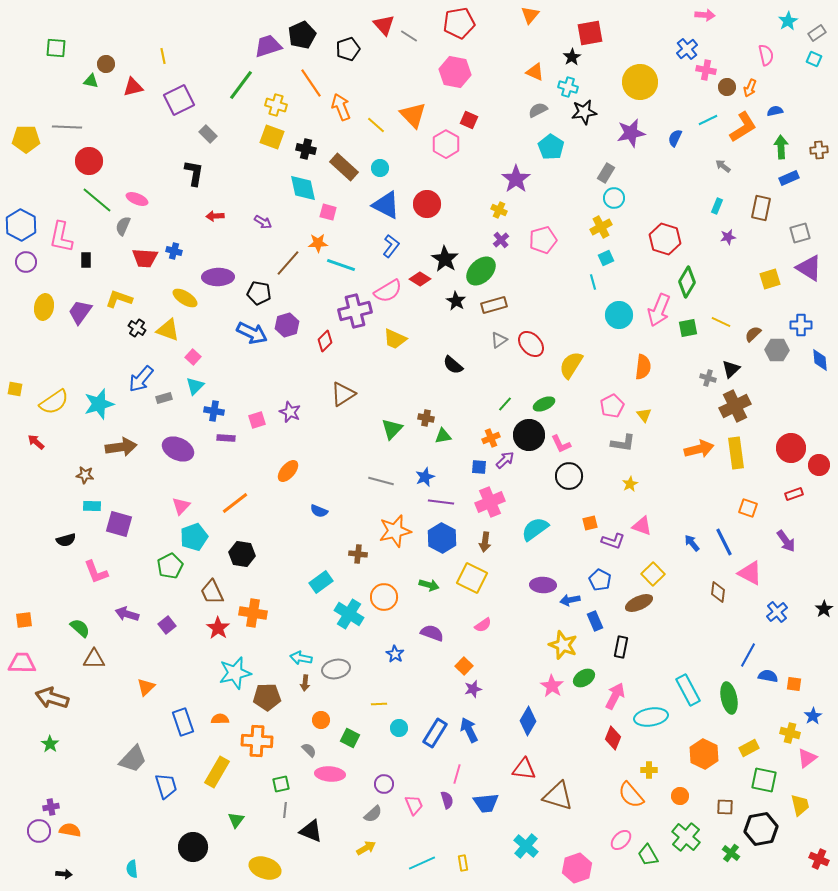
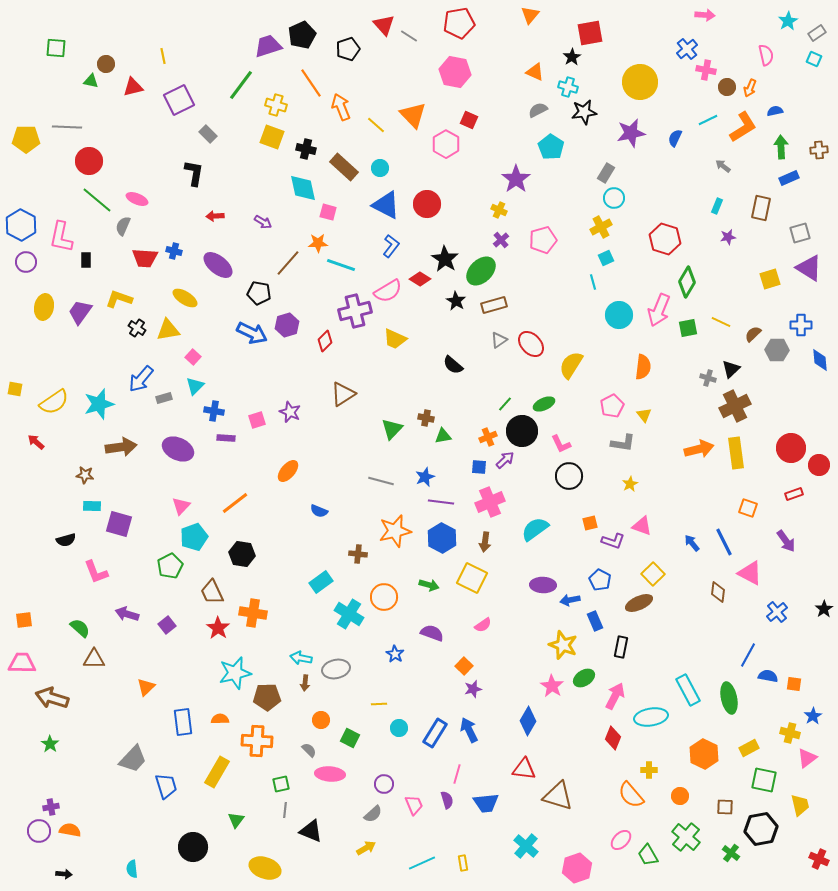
purple ellipse at (218, 277): moved 12 px up; rotated 40 degrees clockwise
yellow triangle at (168, 330): rotated 30 degrees counterclockwise
black circle at (529, 435): moved 7 px left, 4 px up
orange cross at (491, 438): moved 3 px left, 1 px up
blue rectangle at (183, 722): rotated 12 degrees clockwise
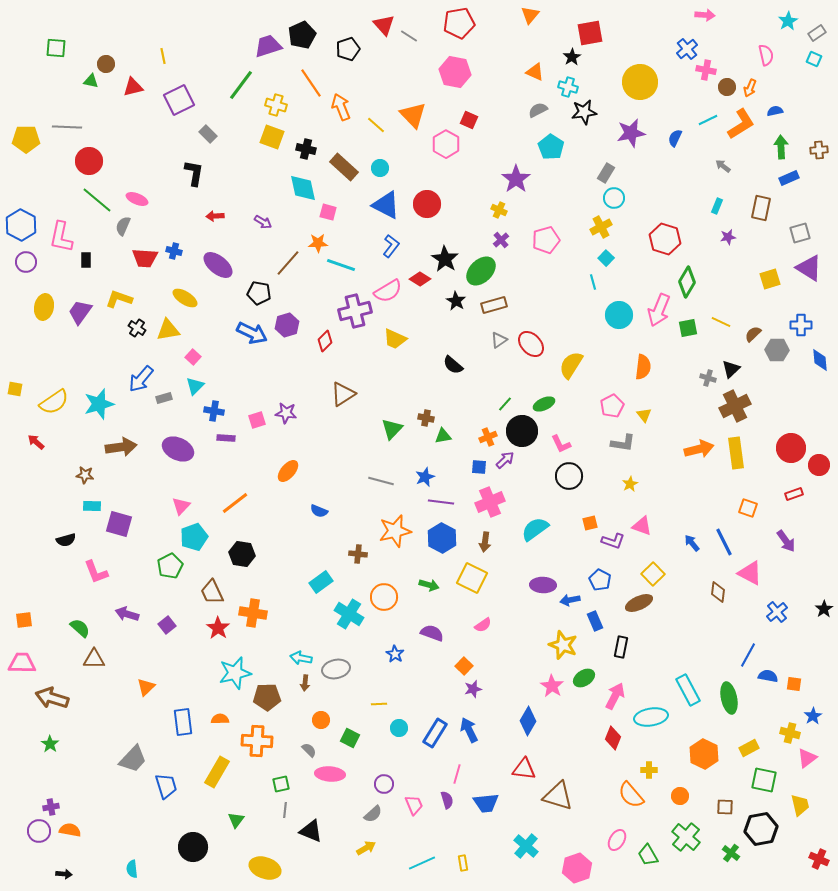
orange L-shape at (743, 127): moved 2 px left, 3 px up
pink pentagon at (543, 240): moved 3 px right
cyan square at (606, 258): rotated 21 degrees counterclockwise
purple star at (290, 412): moved 4 px left, 1 px down; rotated 15 degrees counterclockwise
pink ellipse at (621, 840): moved 4 px left; rotated 15 degrees counterclockwise
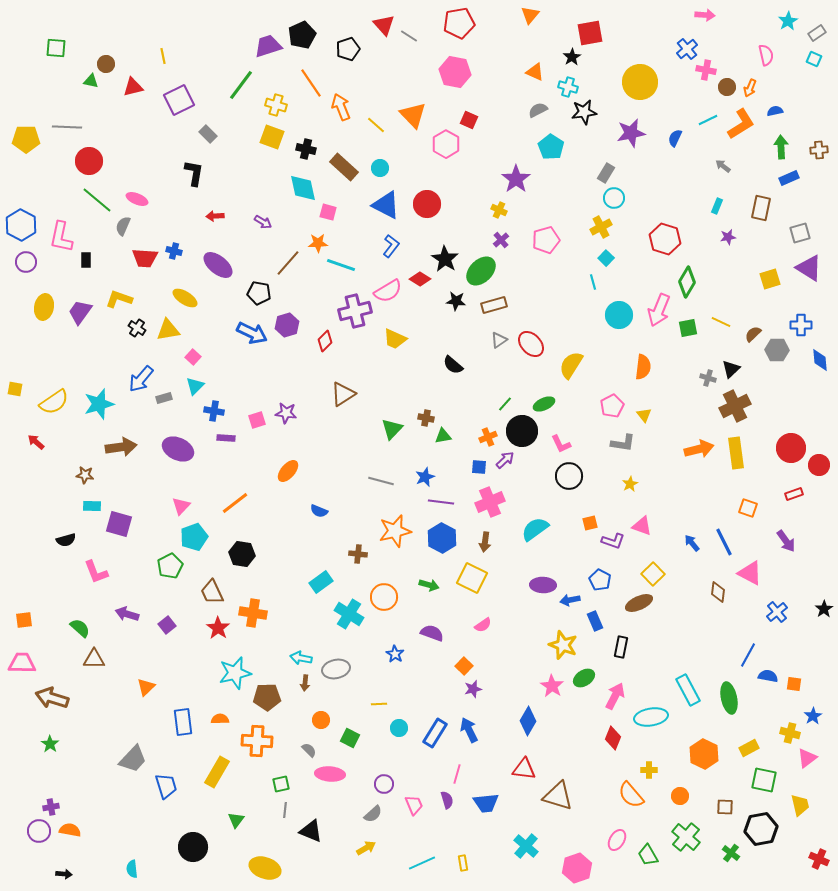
black star at (456, 301): rotated 24 degrees counterclockwise
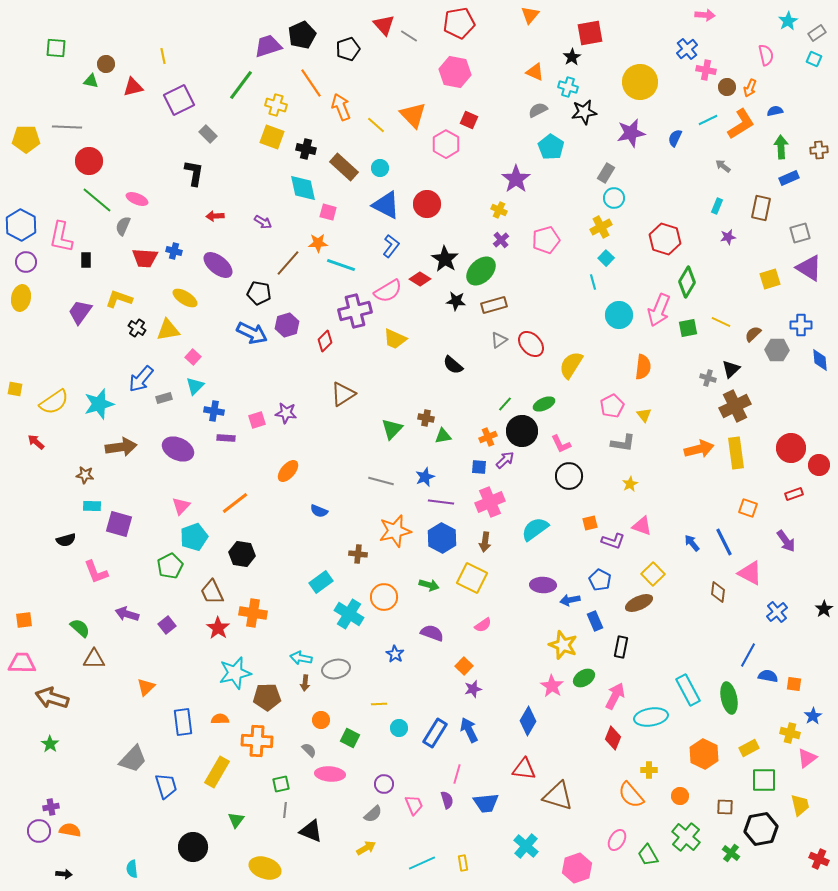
yellow ellipse at (44, 307): moved 23 px left, 9 px up
green square at (764, 780): rotated 12 degrees counterclockwise
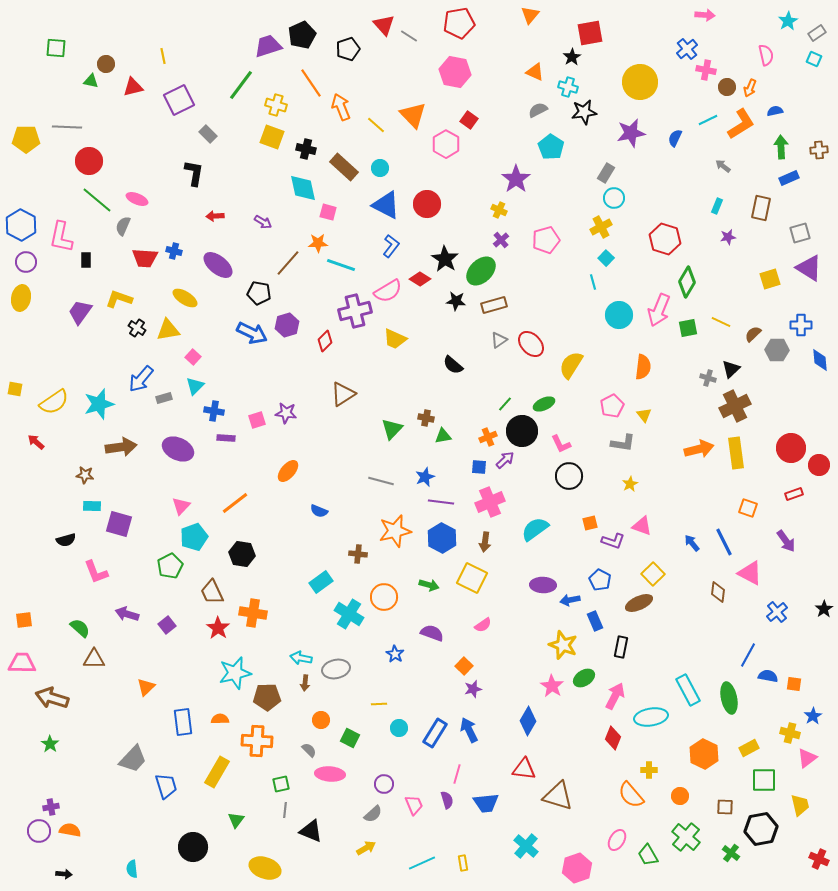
red square at (469, 120): rotated 12 degrees clockwise
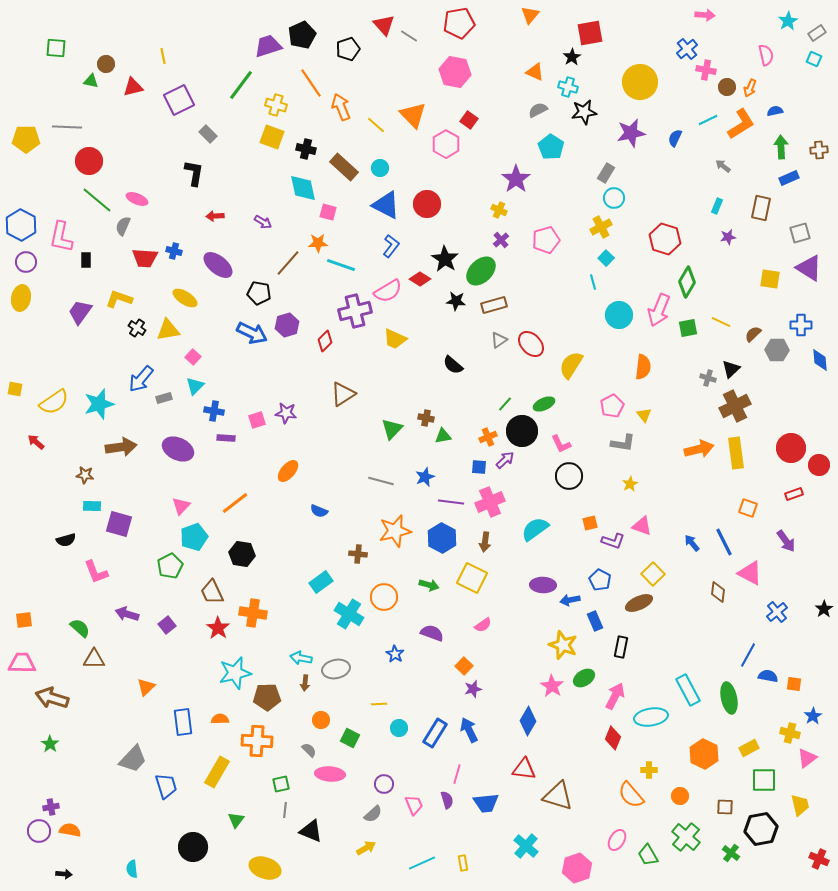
yellow square at (770, 279): rotated 25 degrees clockwise
purple line at (441, 502): moved 10 px right
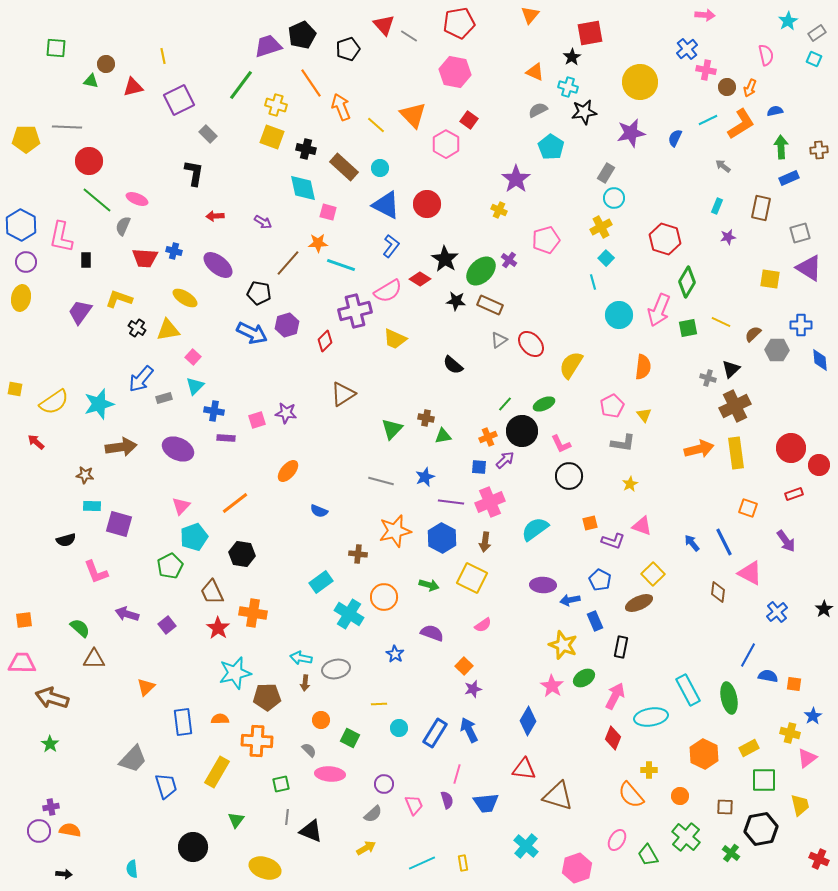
purple cross at (501, 240): moved 8 px right, 20 px down; rotated 14 degrees counterclockwise
brown rectangle at (494, 305): moved 4 px left; rotated 40 degrees clockwise
gray line at (285, 810): moved 2 px right, 7 px down
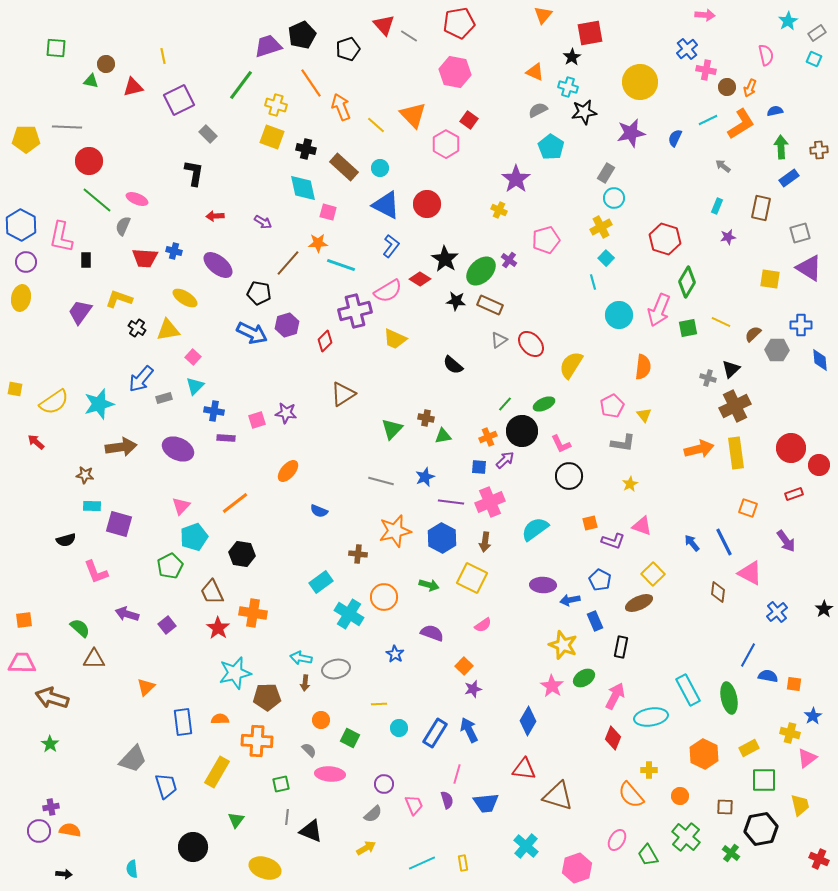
orange triangle at (530, 15): moved 13 px right
blue rectangle at (789, 178): rotated 12 degrees counterclockwise
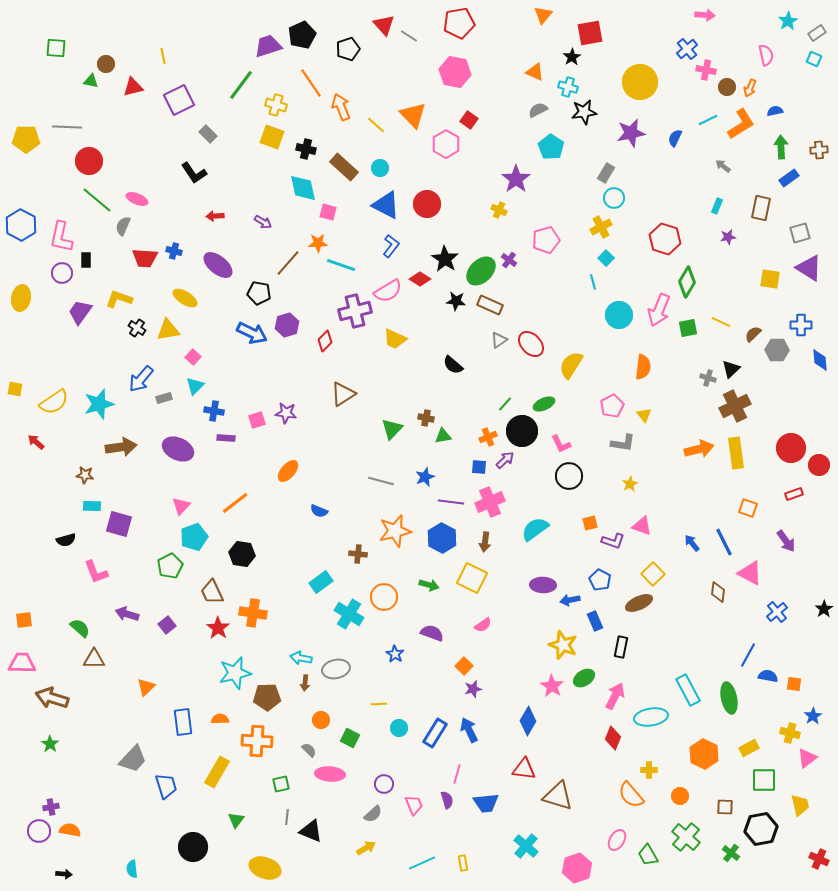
black L-shape at (194, 173): rotated 136 degrees clockwise
purple circle at (26, 262): moved 36 px right, 11 px down
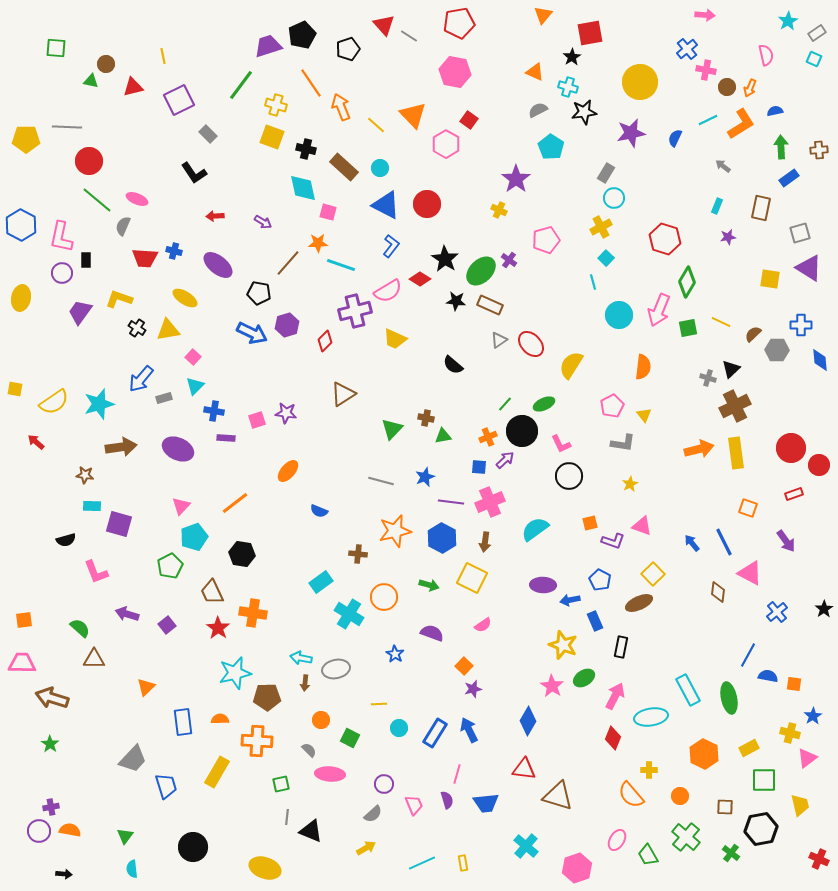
green triangle at (236, 820): moved 111 px left, 16 px down
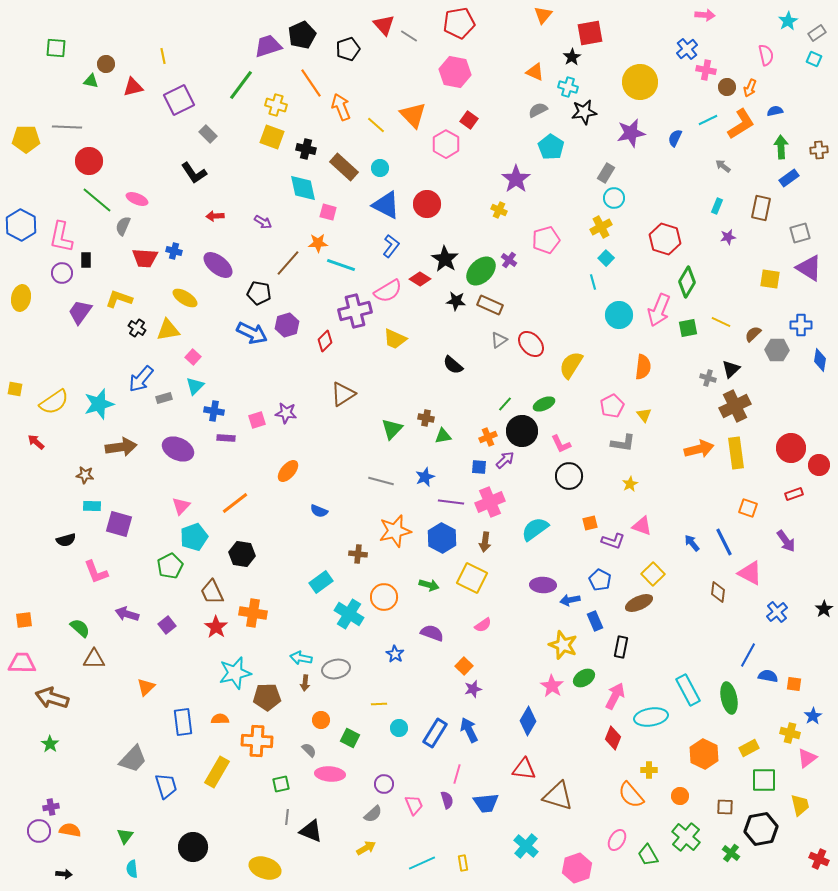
blue diamond at (820, 360): rotated 15 degrees clockwise
red star at (218, 628): moved 2 px left, 1 px up
